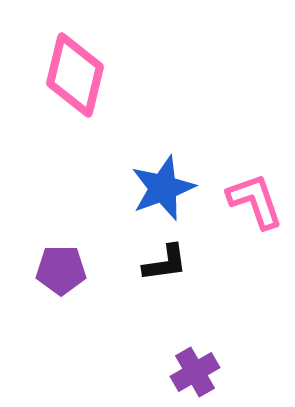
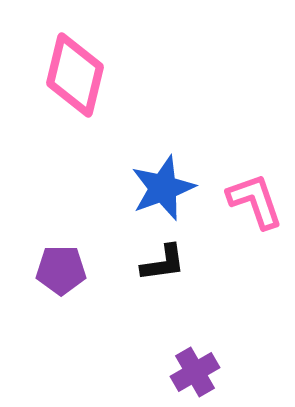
black L-shape: moved 2 px left
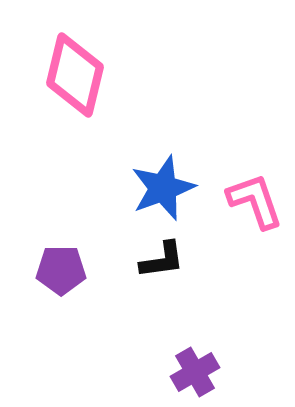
black L-shape: moved 1 px left, 3 px up
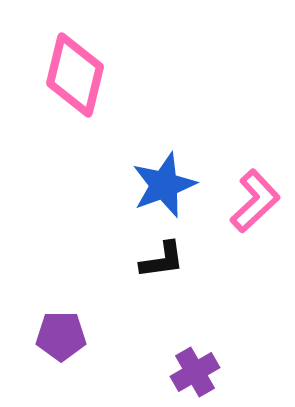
blue star: moved 1 px right, 3 px up
pink L-shape: rotated 66 degrees clockwise
purple pentagon: moved 66 px down
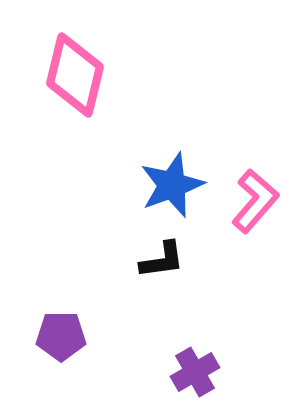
blue star: moved 8 px right
pink L-shape: rotated 6 degrees counterclockwise
